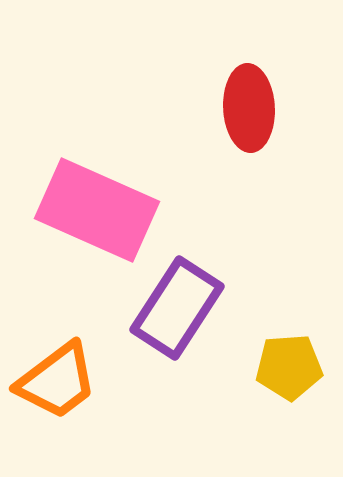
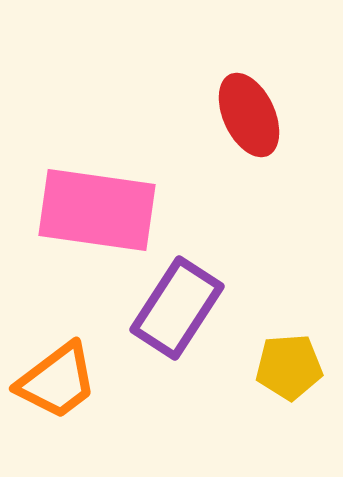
red ellipse: moved 7 px down; rotated 22 degrees counterclockwise
pink rectangle: rotated 16 degrees counterclockwise
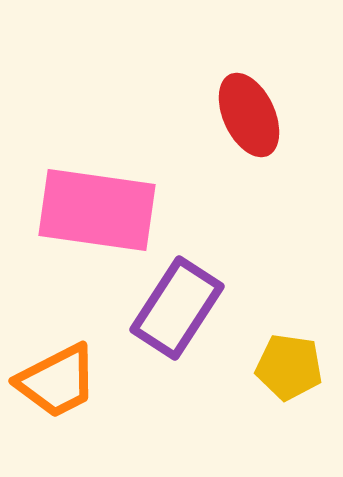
yellow pentagon: rotated 12 degrees clockwise
orange trapezoid: rotated 10 degrees clockwise
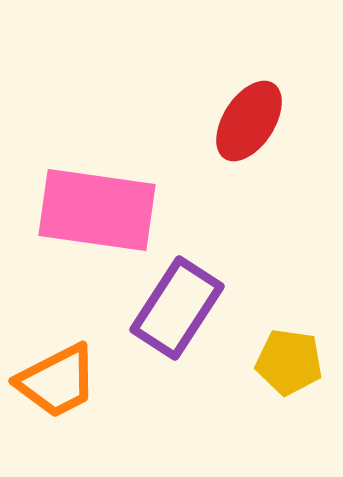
red ellipse: moved 6 px down; rotated 58 degrees clockwise
yellow pentagon: moved 5 px up
